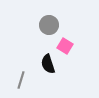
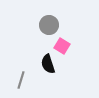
pink square: moved 3 px left
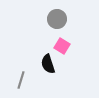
gray circle: moved 8 px right, 6 px up
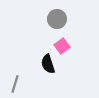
pink square: rotated 21 degrees clockwise
gray line: moved 6 px left, 4 px down
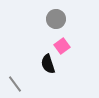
gray circle: moved 1 px left
gray line: rotated 54 degrees counterclockwise
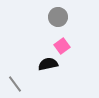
gray circle: moved 2 px right, 2 px up
black semicircle: rotated 96 degrees clockwise
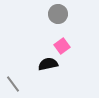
gray circle: moved 3 px up
gray line: moved 2 px left
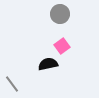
gray circle: moved 2 px right
gray line: moved 1 px left
